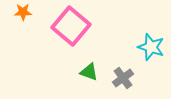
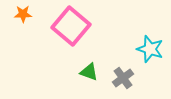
orange star: moved 2 px down
cyan star: moved 1 px left, 2 px down
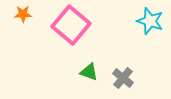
pink square: moved 1 px up
cyan star: moved 28 px up
gray cross: rotated 15 degrees counterclockwise
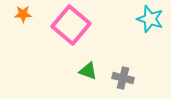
cyan star: moved 2 px up
green triangle: moved 1 px left, 1 px up
gray cross: rotated 25 degrees counterclockwise
